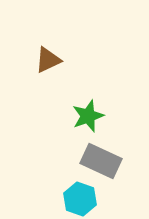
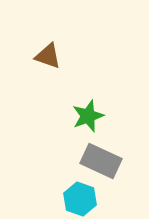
brown triangle: moved 4 px up; rotated 44 degrees clockwise
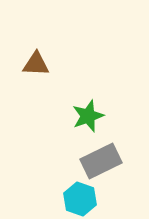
brown triangle: moved 12 px left, 8 px down; rotated 16 degrees counterclockwise
gray rectangle: rotated 51 degrees counterclockwise
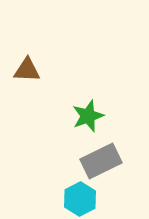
brown triangle: moved 9 px left, 6 px down
cyan hexagon: rotated 12 degrees clockwise
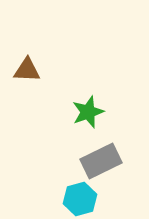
green star: moved 4 px up
cyan hexagon: rotated 12 degrees clockwise
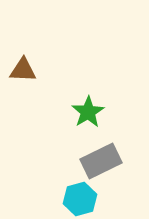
brown triangle: moved 4 px left
green star: rotated 12 degrees counterclockwise
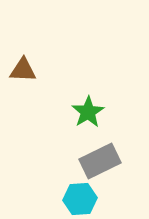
gray rectangle: moved 1 px left
cyan hexagon: rotated 12 degrees clockwise
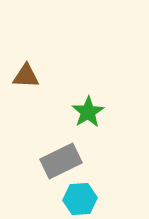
brown triangle: moved 3 px right, 6 px down
gray rectangle: moved 39 px left
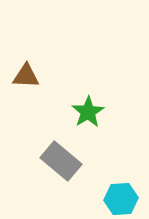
gray rectangle: rotated 66 degrees clockwise
cyan hexagon: moved 41 px right
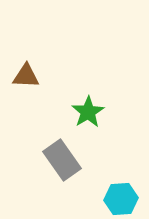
gray rectangle: moved 1 px right, 1 px up; rotated 15 degrees clockwise
